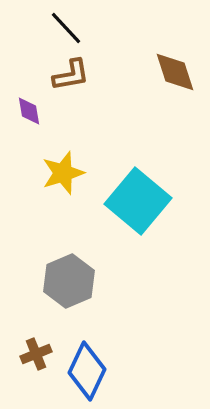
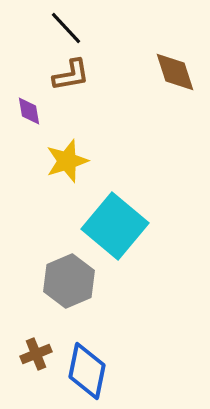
yellow star: moved 4 px right, 12 px up
cyan square: moved 23 px left, 25 px down
blue diamond: rotated 14 degrees counterclockwise
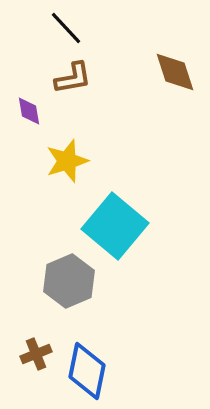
brown L-shape: moved 2 px right, 3 px down
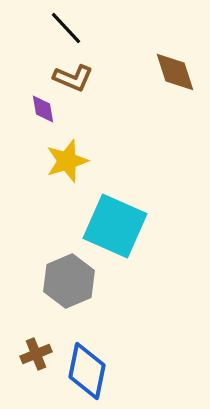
brown L-shape: rotated 33 degrees clockwise
purple diamond: moved 14 px right, 2 px up
cyan square: rotated 16 degrees counterclockwise
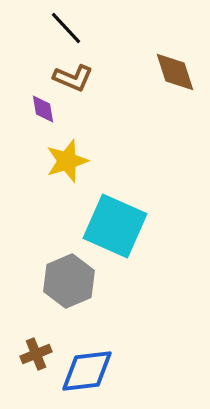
blue diamond: rotated 72 degrees clockwise
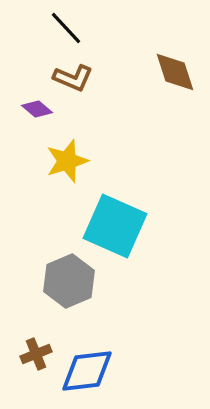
purple diamond: moved 6 px left; rotated 40 degrees counterclockwise
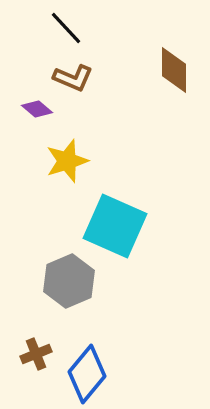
brown diamond: moved 1 px left, 2 px up; rotated 18 degrees clockwise
blue diamond: moved 3 px down; rotated 44 degrees counterclockwise
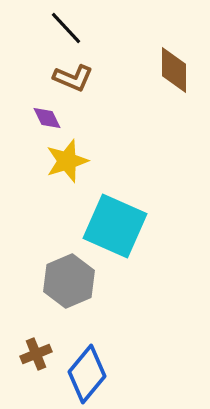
purple diamond: moved 10 px right, 9 px down; rotated 24 degrees clockwise
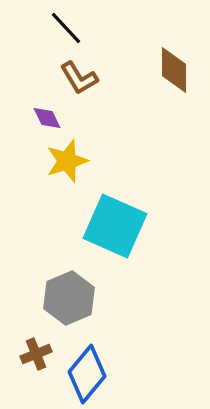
brown L-shape: moved 6 px right; rotated 36 degrees clockwise
gray hexagon: moved 17 px down
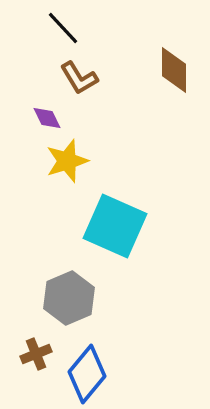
black line: moved 3 px left
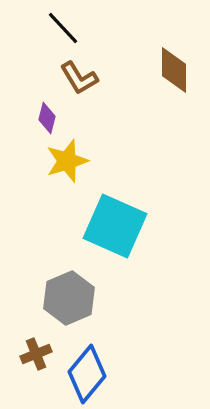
purple diamond: rotated 40 degrees clockwise
